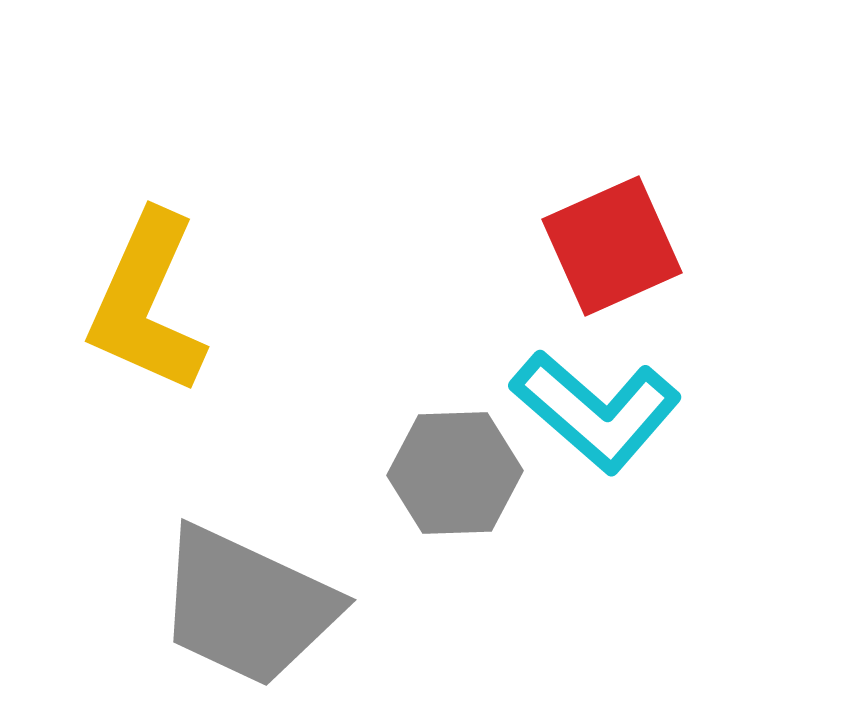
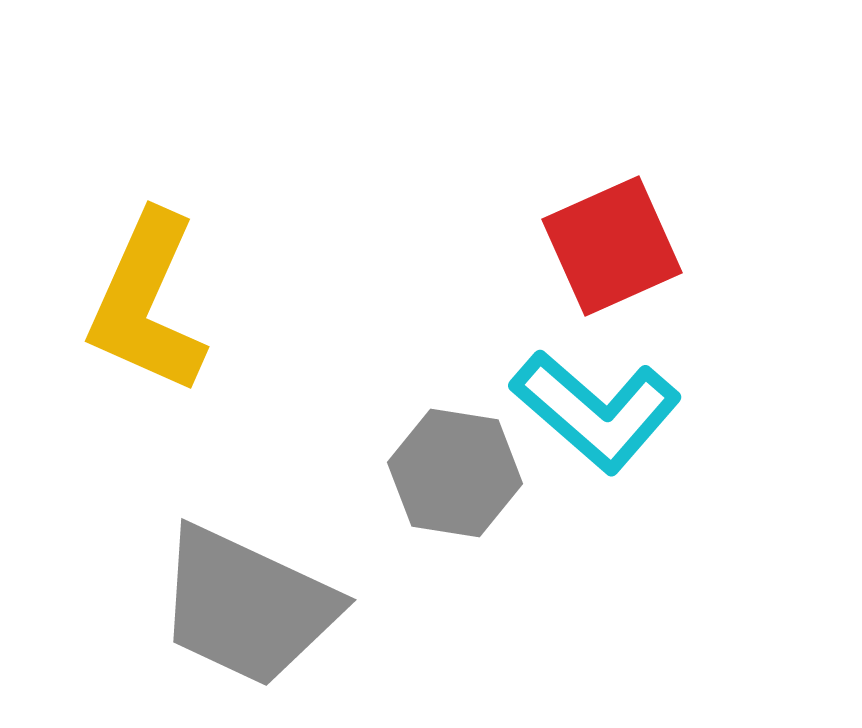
gray hexagon: rotated 11 degrees clockwise
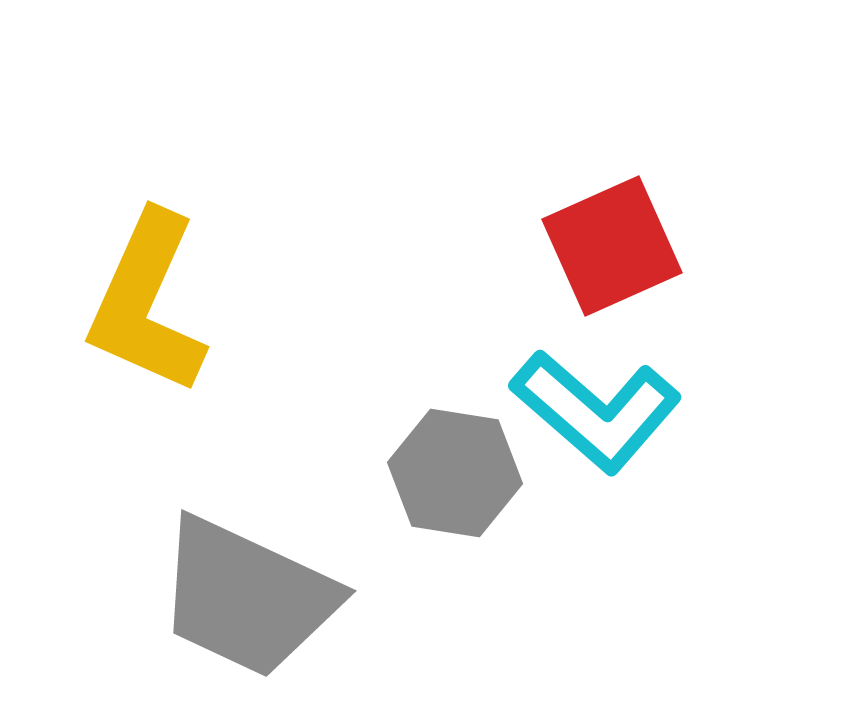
gray trapezoid: moved 9 px up
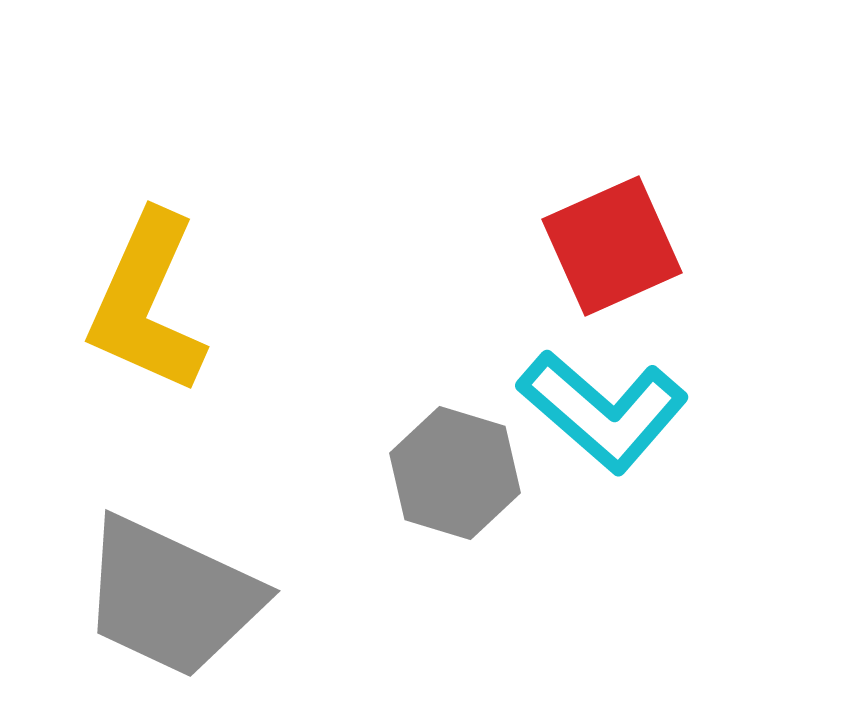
cyan L-shape: moved 7 px right
gray hexagon: rotated 8 degrees clockwise
gray trapezoid: moved 76 px left
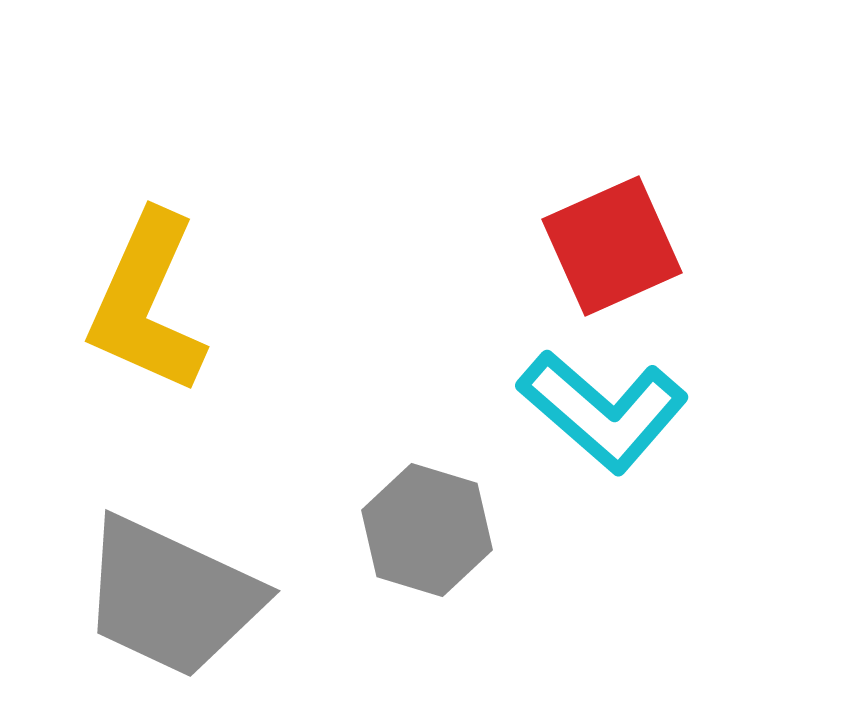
gray hexagon: moved 28 px left, 57 px down
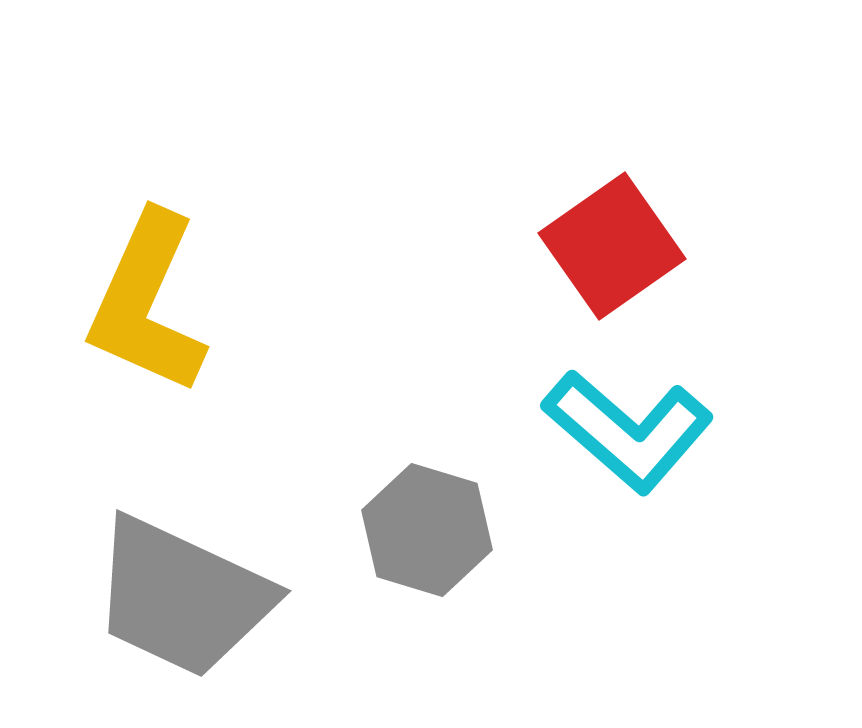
red square: rotated 11 degrees counterclockwise
cyan L-shape: moved 25 px right, 20 px down
gray trapezoid: moved 11 px right
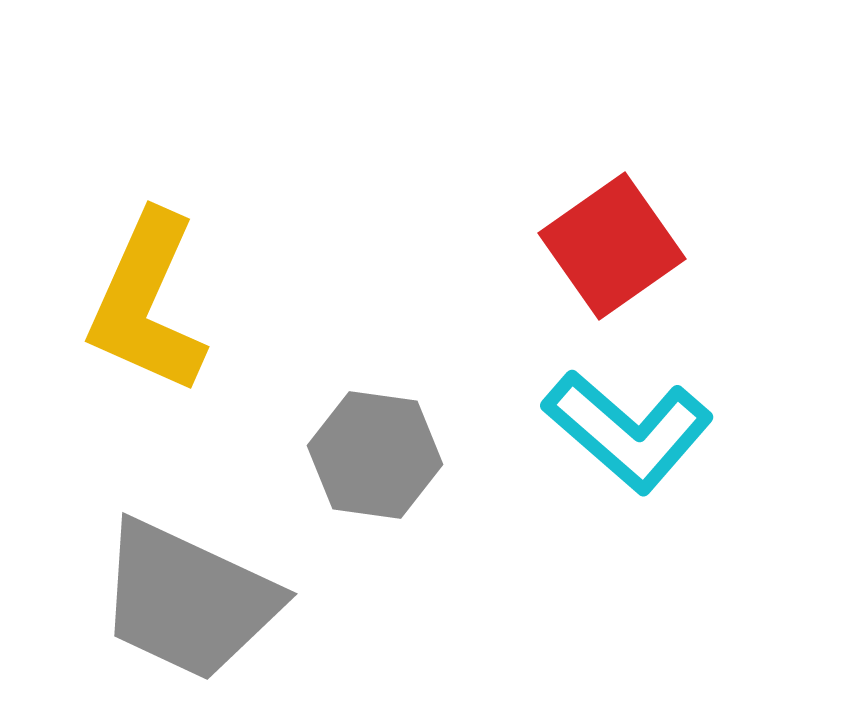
gray hexagon: moved 52 px left, 75 px up; rotated 9 degrees counterclockwise
gray trapezoid: moved 6 px right, 3 px down
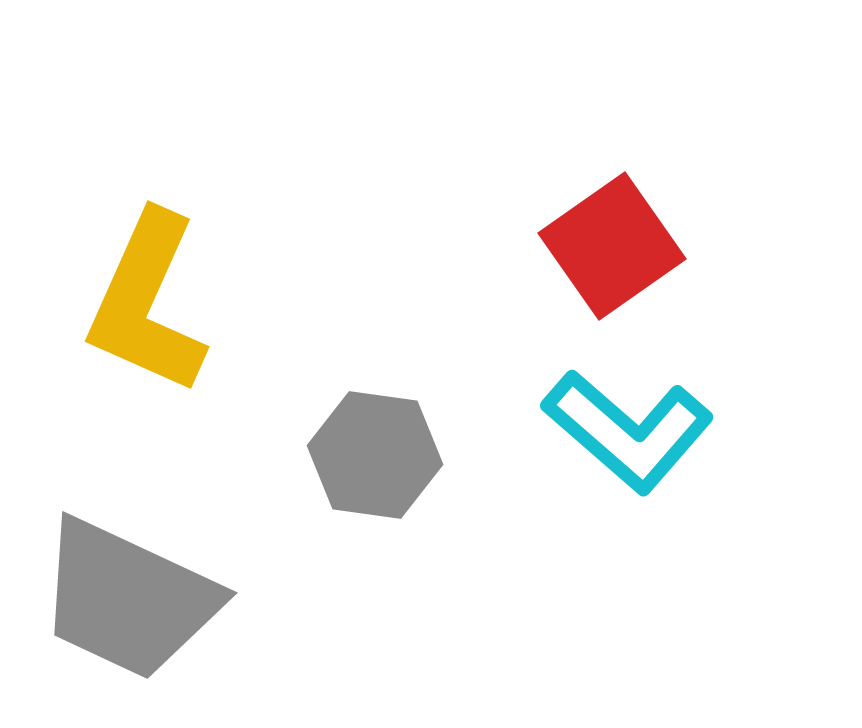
gray trapezoid: moved 60 px left, 1 px up
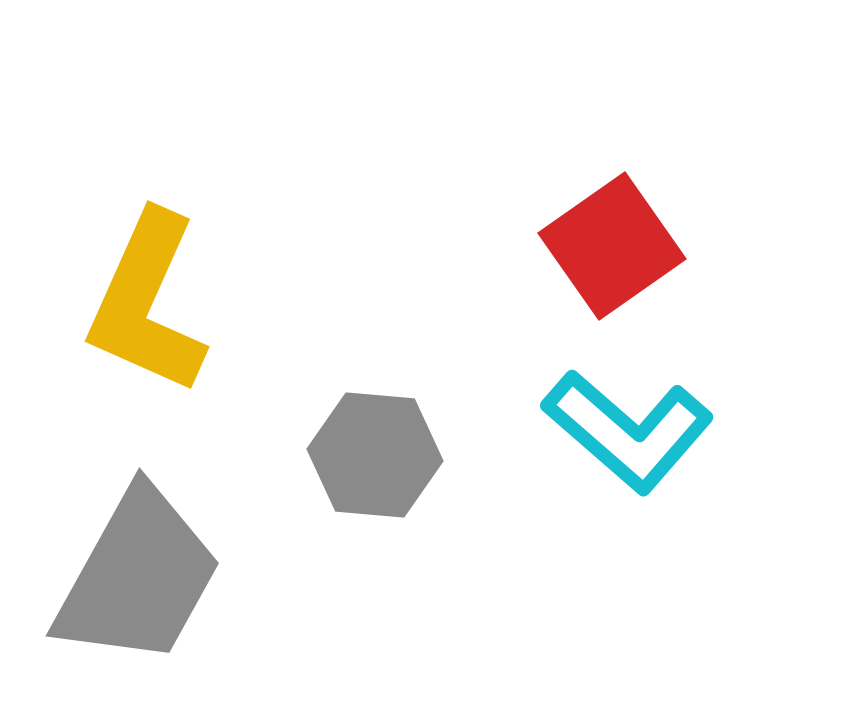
gray hexagon: rotated 3 degrees counterclockwise
gray trapezoid: moved 10 px right, 22 px up; rotated 86 degrees counterclockwise
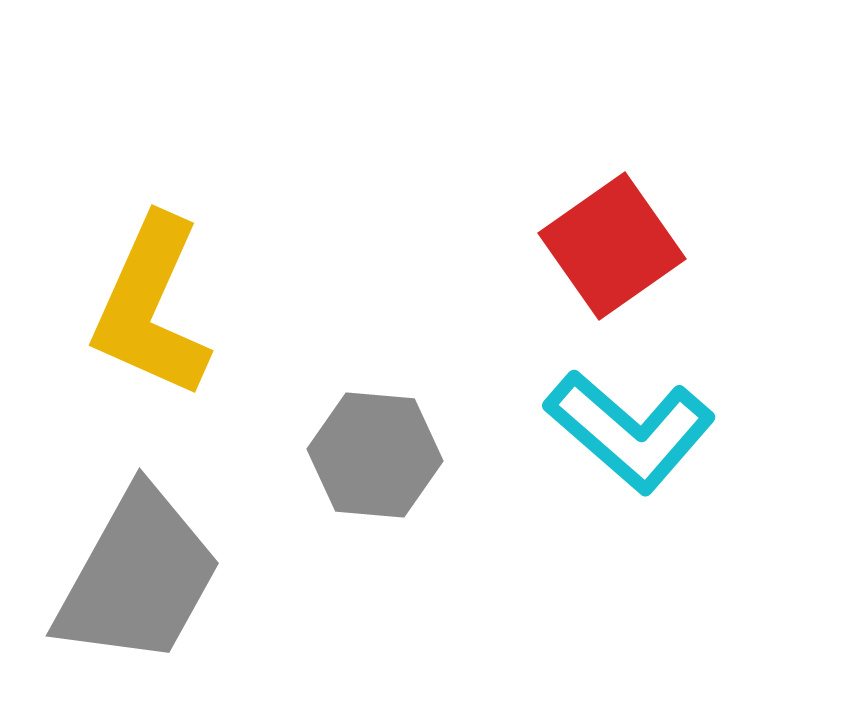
yellow L-shape: moved 4 px right, 4 px down
cyan L-shape: moved 2 px right
